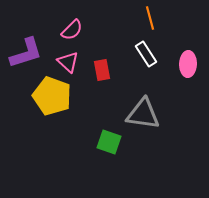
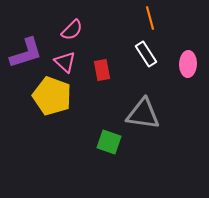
pink triangle: moved 3 px left
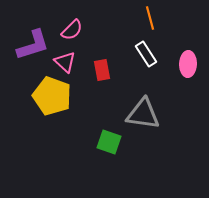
purple L-shape: moved 7 px right, 8 px up
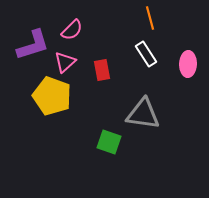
pink triangle: rotated 35 degrees clockwise
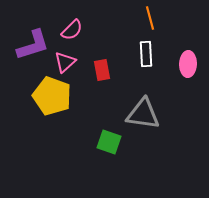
white rectangle: rotated 30 degrees clockwise
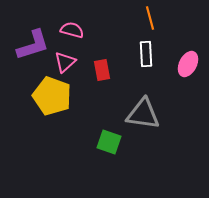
pink semicircle: rotated 120 degrees counterclockwise
pink ellipse: rotated 25 degrees clockwise
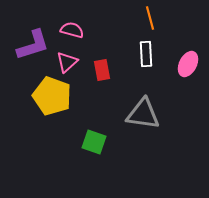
pink triangle: moved 2 px right
green square: moved 15 px left
